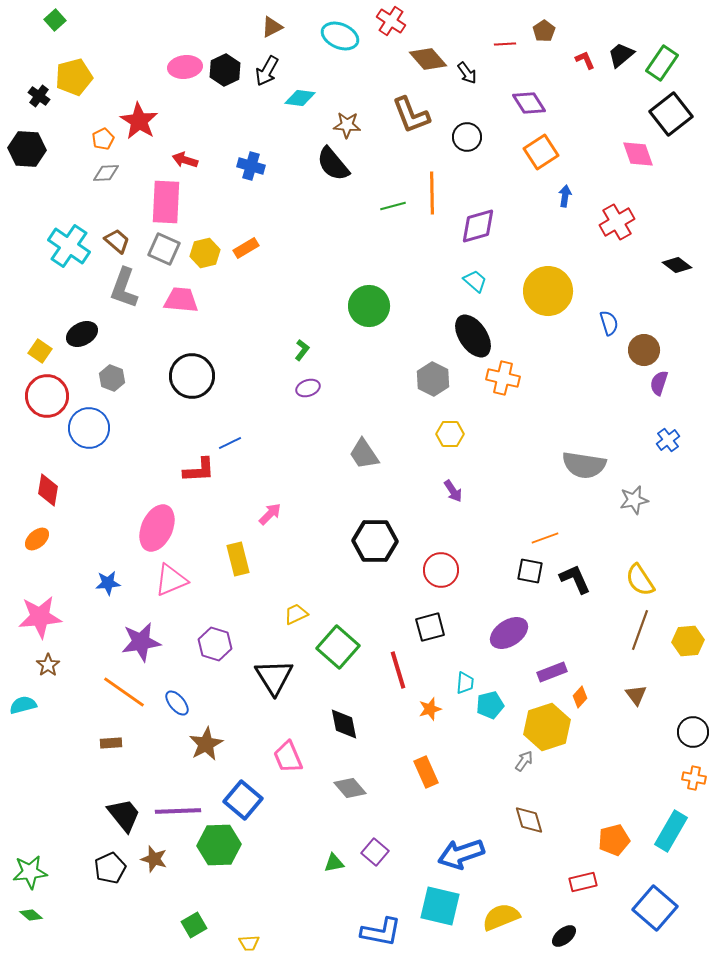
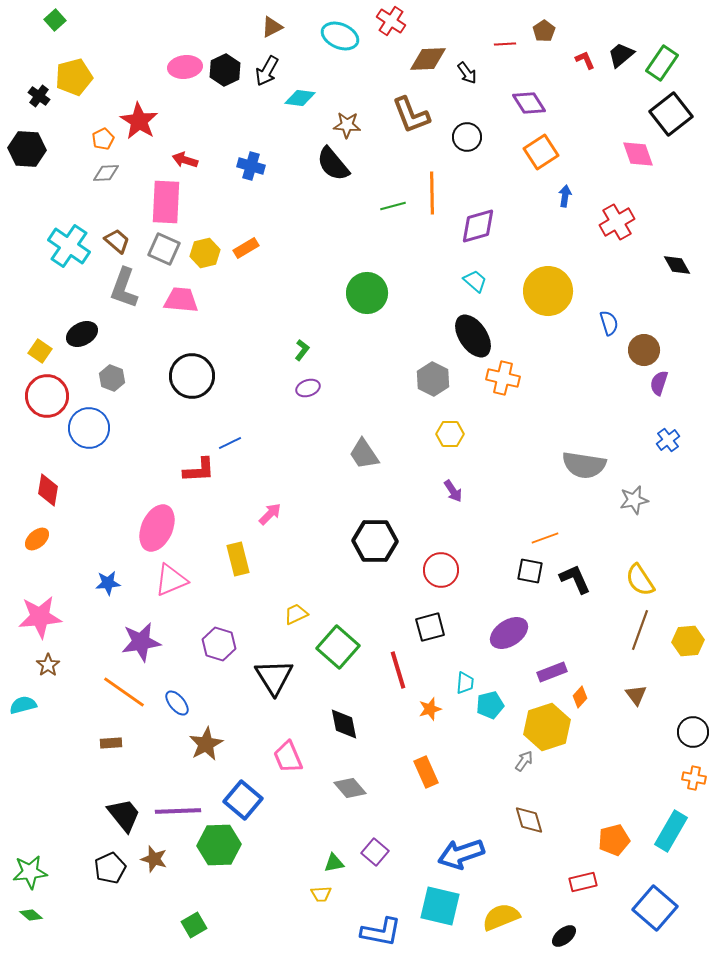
brown diamond at (428, 59): rotated 51 degrees counterclockwise
black diamond at (677, 265): rotated 24 degrees clockwise
green circle at (369, 306): moved 2 px left, 13 px up
purple hexagon at (215, 644): moved 4 px right
yellow trapezoid at (249, 943): moved 72 px right, 49 px up
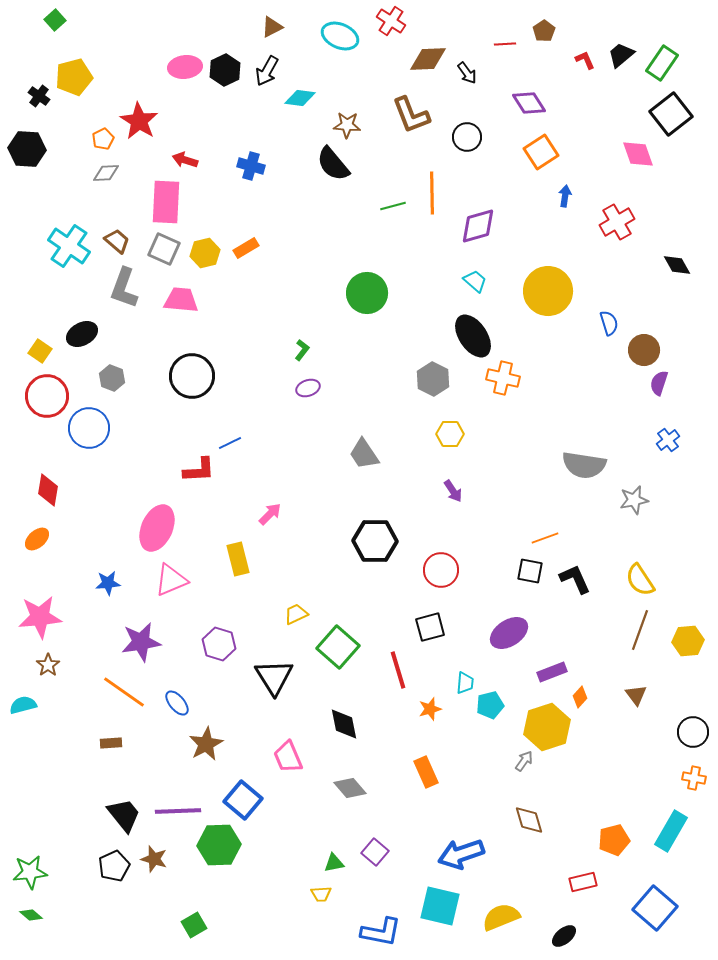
black pentagon at (110, 868): moved 4 px right, 2 px up
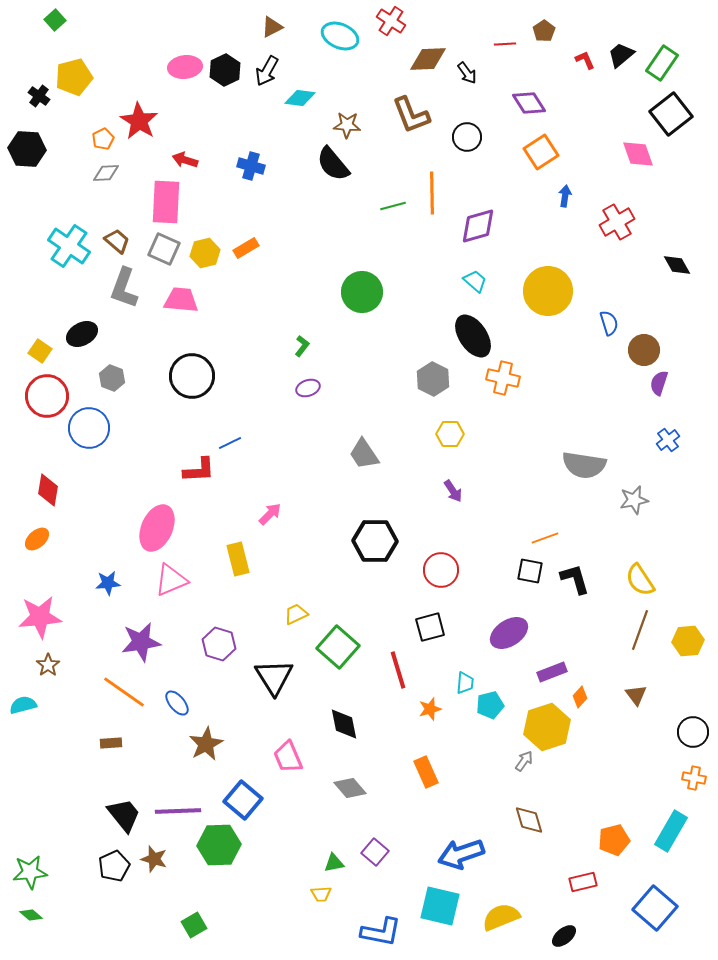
green circle at (367, 293): moved 5 px left, 1 px up
green L-shape at (302, 350): moved 4 px up
black L-shape at (575, 579): rotated 8 degrees clockwise
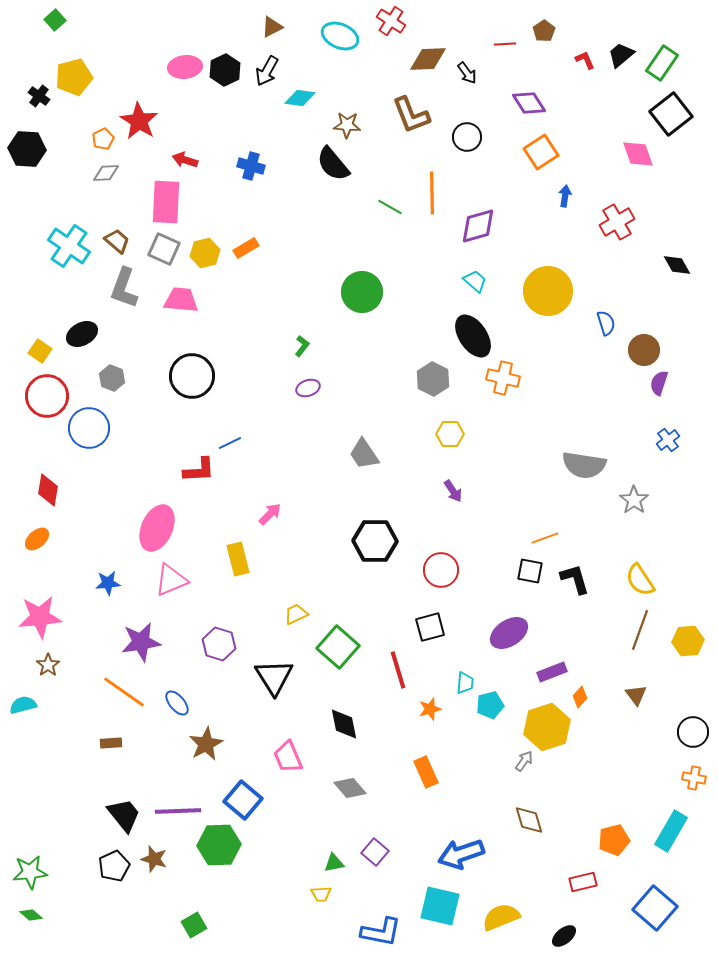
green line at (393, 206): moved 3 px left, 1 px down; rotated 45 degrees clockwise
blue semicircle at (609, 323): moved 3 px left
gray star at (634, 500): rotated 24 degrees counterclockwise
